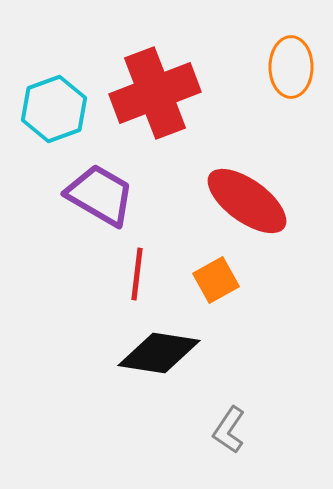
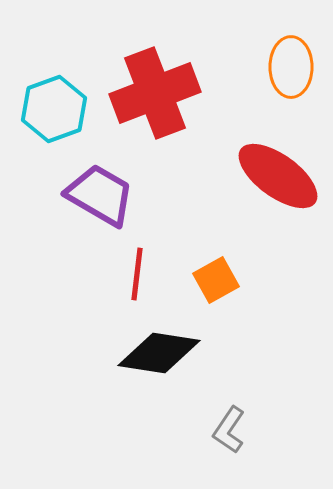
red ellipse: moved 31 px right, 25 px up
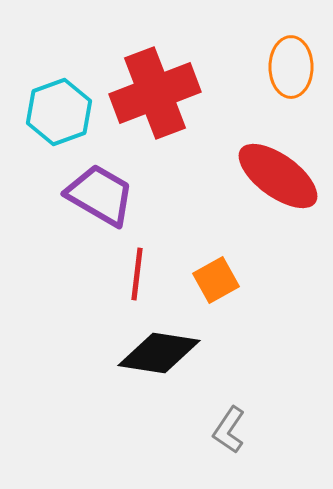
cyan hexagon: moved 5 px right, 3 px down
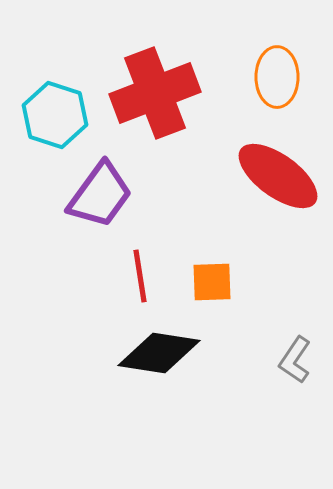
orange ellipse: moved 14 px left, 10 px down
cyan hexagon: moved 4 px left, 3 px down; rotated 22 degrees counterclockwise
purple trapezoid: rotated 96 degrees clockwise
red line: moved 3 px right, 2 px down; rotated 16 degrees counterclockwise
orange square: moved 4 px left, 2 px down; rotated 27 degrees clockwise
gray L-shape: moved 66 px right, 70 px up
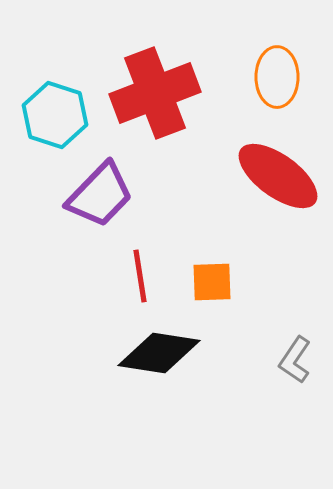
purple trapezoid: rotated 8 degrees clockwise
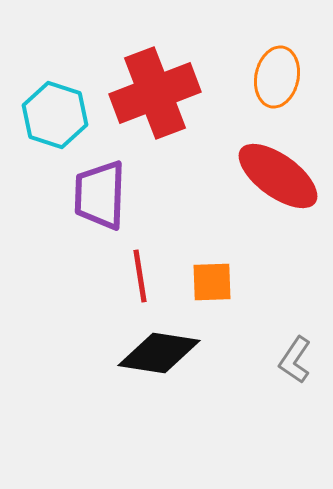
orange ellipse: rotated 12 degrees clockwise
purple trapezoid: rotated 138 degrees clockwise
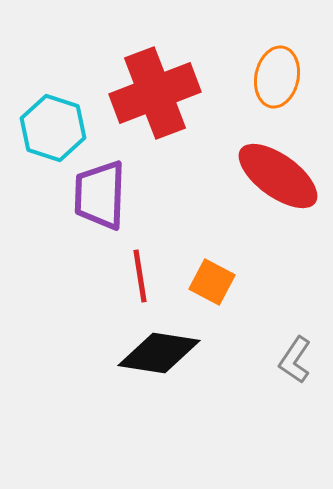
cyan hexagon: moved 2 px left, 13 px down
orange square: rotated 30 degrees clockwise
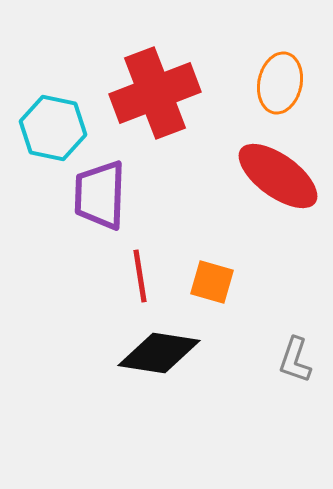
orange ellipse: moved 3 px right, 6 px down
cyan hexagon: rotated 6 degrees counterclockwise
orange square: rotated 12 degrees counterclockwise
gray L-shape: rotated 15 degrees counterclockwise
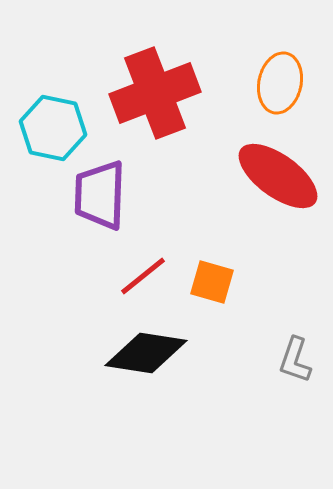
red line: moved 3 px right; rotated 60 degrees clockwise
black diamond: moved 13 px left
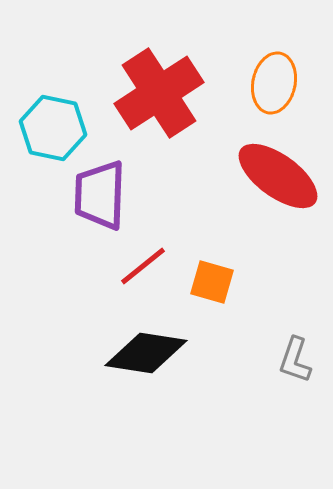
orange ellipse: moved 6 px left
red cross: moved 4 px right; rotated 12 degrees counterclockwise
red line: moved 10 px up
